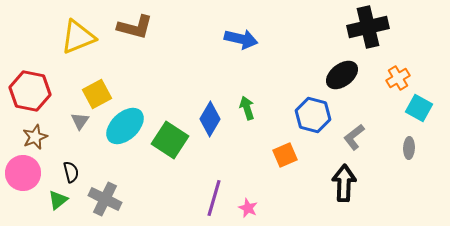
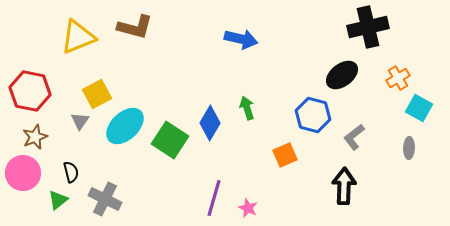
blue diamond: moved 4 px down
black arrow: moved 3 px down
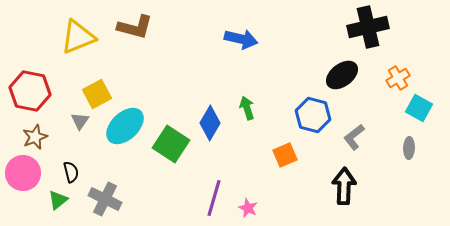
green square: moved 1 px right, 4 px down
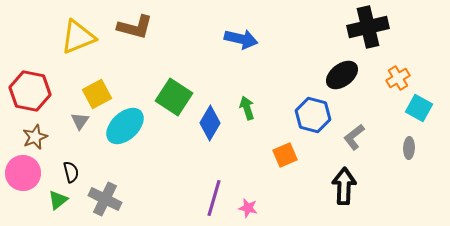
green square: moved 3 px right, 47 px up
pink star: rotated 12 degrees counterclockwise
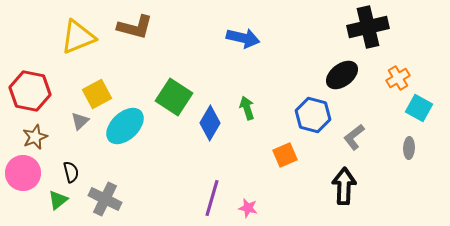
blue arrow: moved 2 px right, 1 px up
gray triangle: rotated 12 degrees clockwise
purple line: moved 2 px left
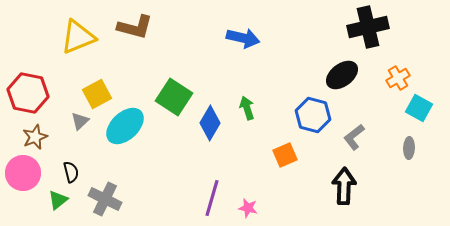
red hexagon: moved 2 px left, 2 px down
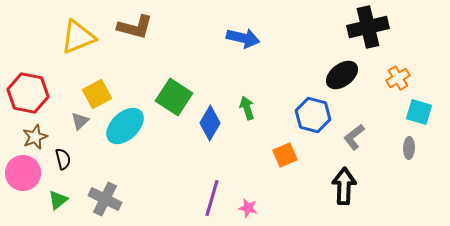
cyan square: moved 4 px down; rotated 12 degrees counterclockwise
black semicircle: moved 8 px left, 13 px up
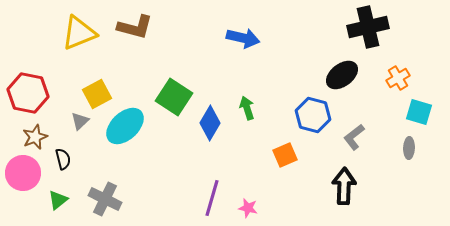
yellow triangle: moved 1 px right, 4 px up
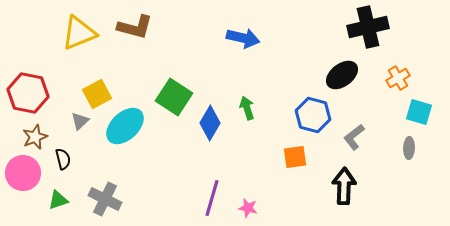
orange square: moved 10 px right, 2 px down; rotated 15 degrees clockwise
green triangle: rotated 20 degrees clockwise
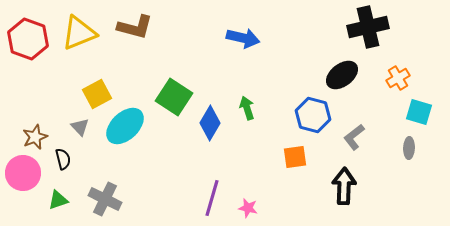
red hexagon: moved 54 px up; rotated 9 degrees clockwise
gray triangle: moved 6 px down; rotated 30 degrees counterclockwise
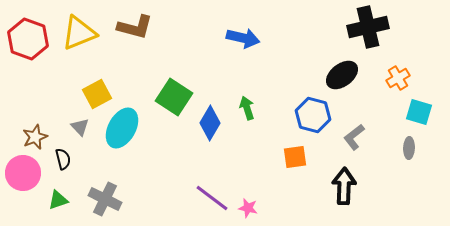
cyan ellipse: moved 3 px left, 2 px down; rotated 18 degrees counterclockwise
purple line: rotated 69 degrees counterclockwise
